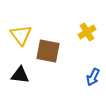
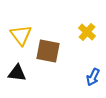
yellow cross: rotated 18 degrees counterclockwise
black triangle: moved 3 px left, 2 px up
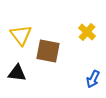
blue arrow: moved 2 px down
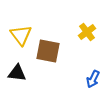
yellow cross: rotated 12 degrees clockwise
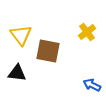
blue arrow: moved 1 px left, 6 px down; rotated 90 degrees clockwise
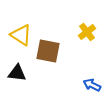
yellow triangle: rotated 20 degrees counterclockwise
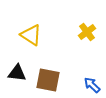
yellow triangle: moved 10 px right
brown square: moved 29 px down
blue arrow: rotated 18 degrees clockwise
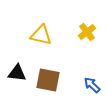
yellow triangle: moved 10 px right; rotated 20 degrees counterclockwise
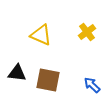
yellow triangle: rotated 10 degrees clockwise
